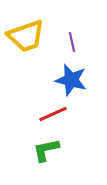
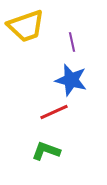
yellow trapezoid: moved 10 px up
red line: moved 1 px right, 2 px up
green L-shape: moved 1 px down; rotated 32 degrees clockwise
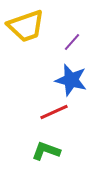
purple line: rotated 54 degrees clockwise
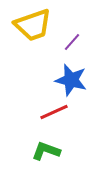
yellow trapezoid: moved 7 px right, 1 px up
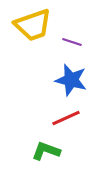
purple line: rotated 66 degrees clockwise
red line: moved 12 px right, 6 px down
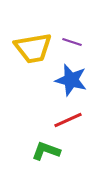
yellow trapezoid: moved 23 px down; rotated 9 degrees clockwise
red line: moved 2 px right, 2 px down
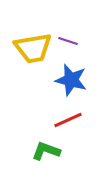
purple line: moved 4 px left, 1 px up
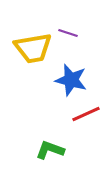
purple line: moved 8 px up
red line: moved 18 px right, 6 px up
green L-shape: moved 4 px right, 1 px up
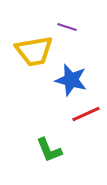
purple line: moved 1 px left, 6 px up
yellow trapezoid: moved 1 px right, 3 px down
green L-shape: moved 1 px left; rotated 132 degrees counterclockwise
